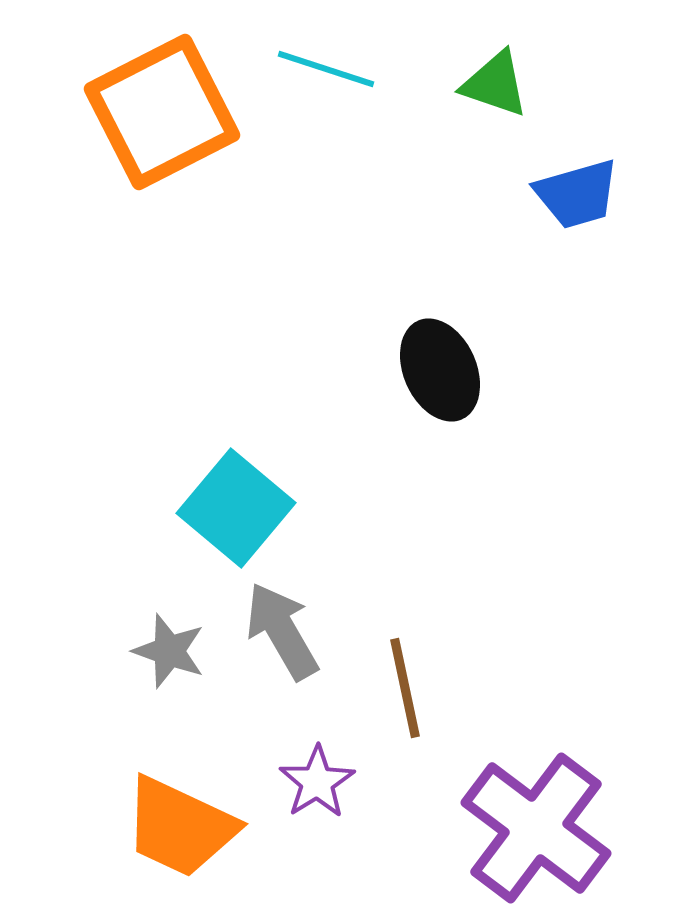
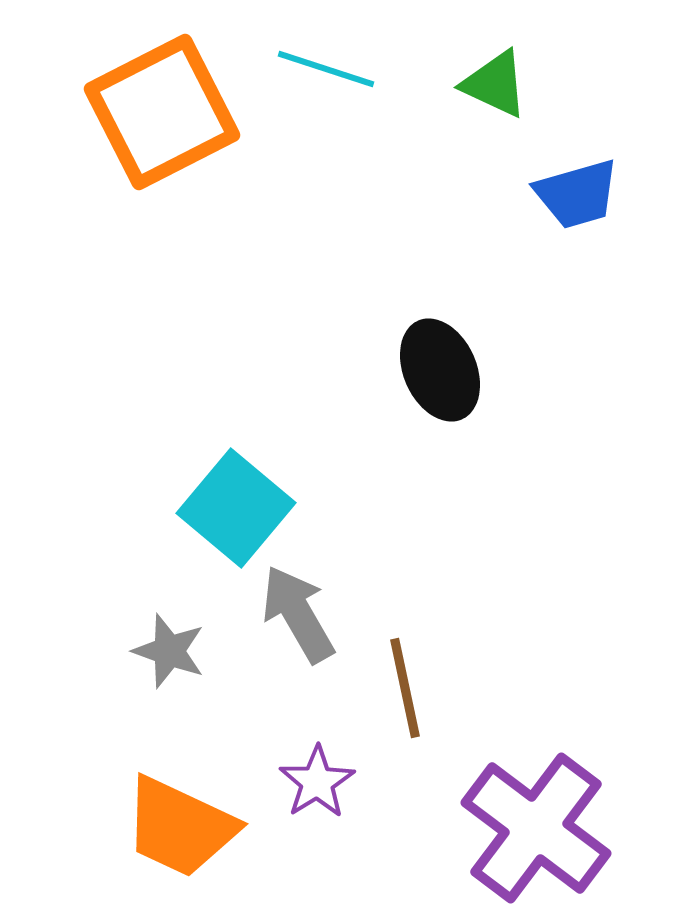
green triangle: rotated 6 degrees clockwise
gray arrow: moved 16 px right, 17 px up
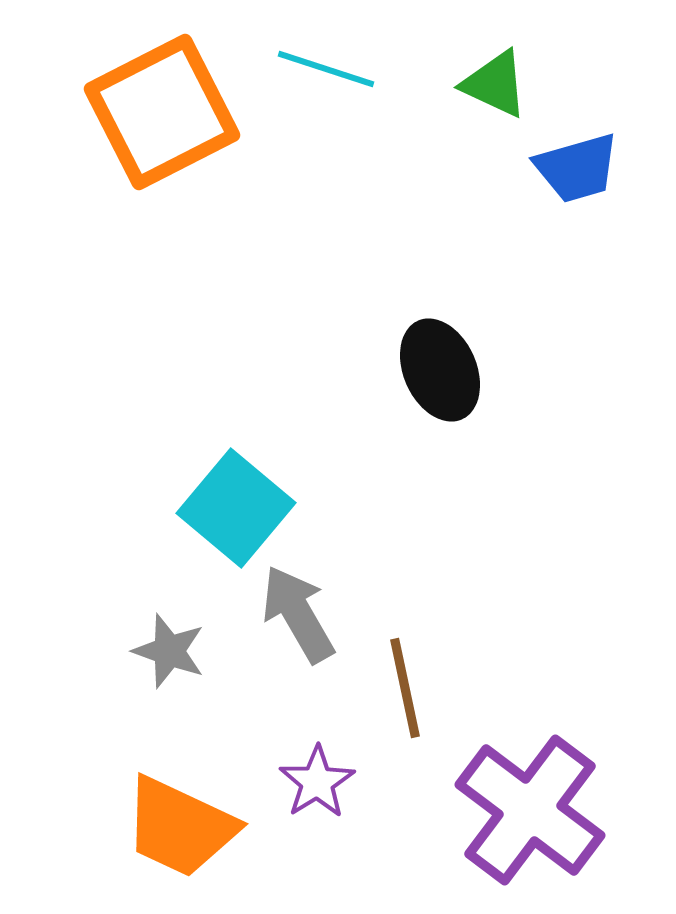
blue trapezoid: moved 26 px up
purple cross: moved 6 px left, 18 px up
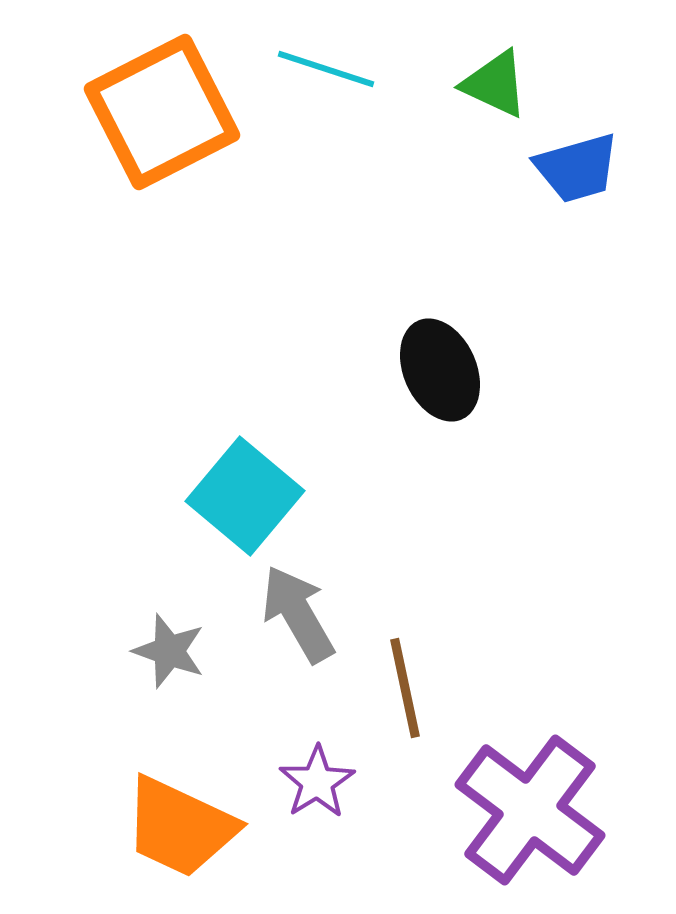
cyan square: moved 9 px right, 12 px up
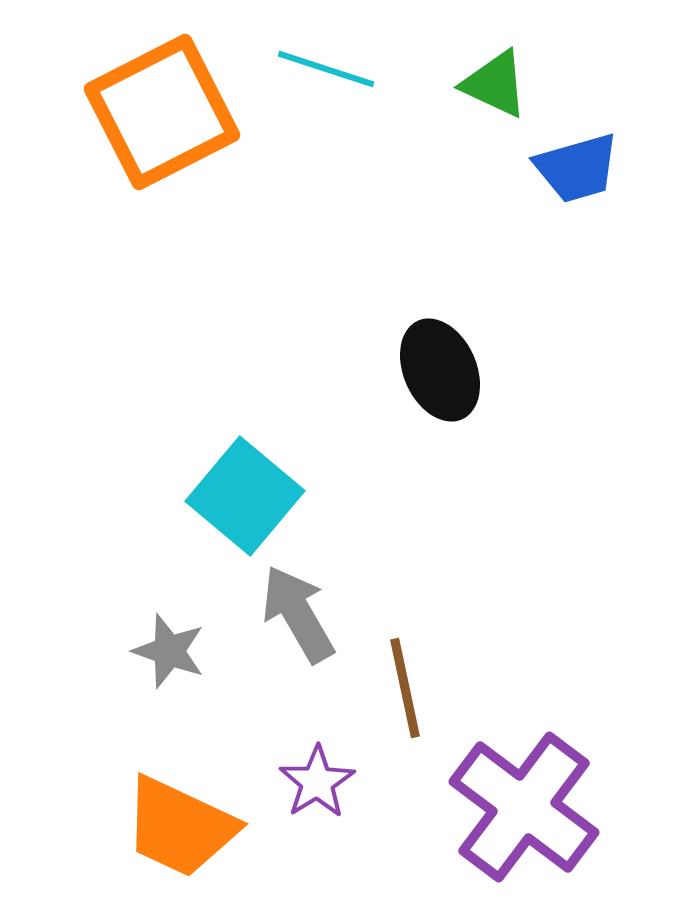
purple cross: moved 6 px left, 3 px up
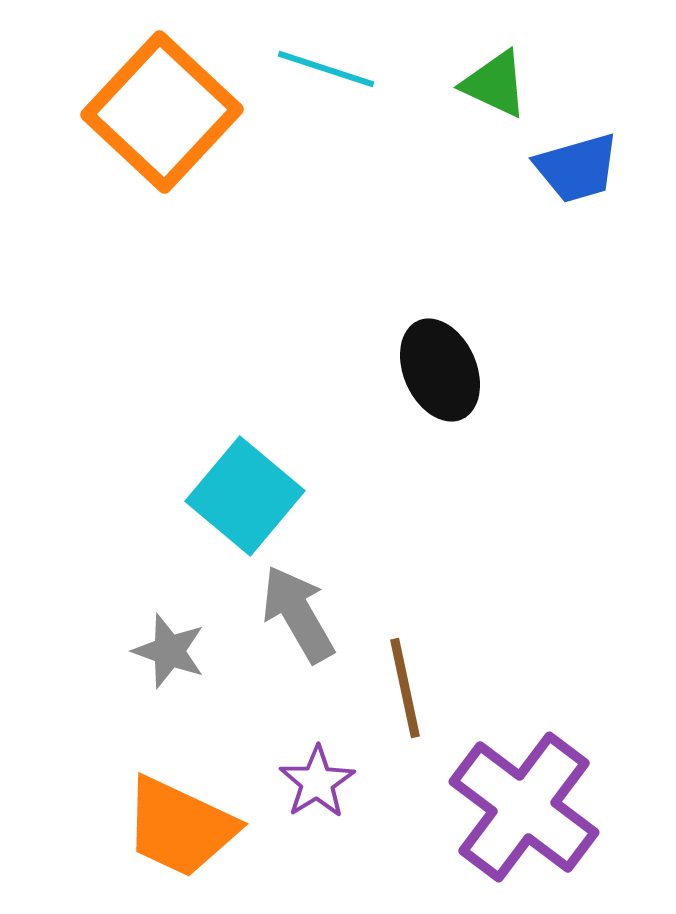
orange square: rotated 20 degrees counterclockwise
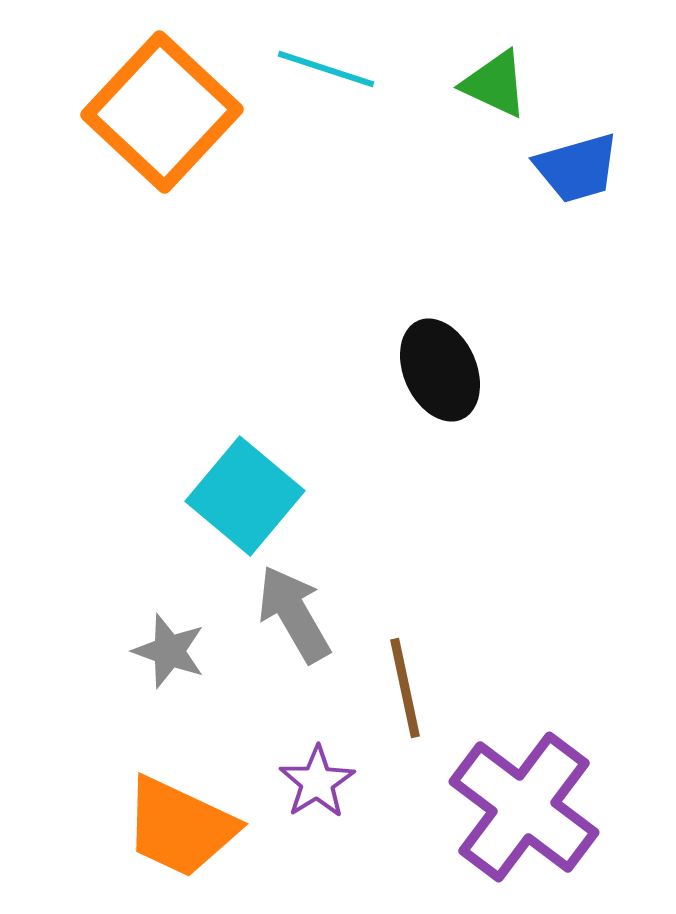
gray arrow: moved 4 px left
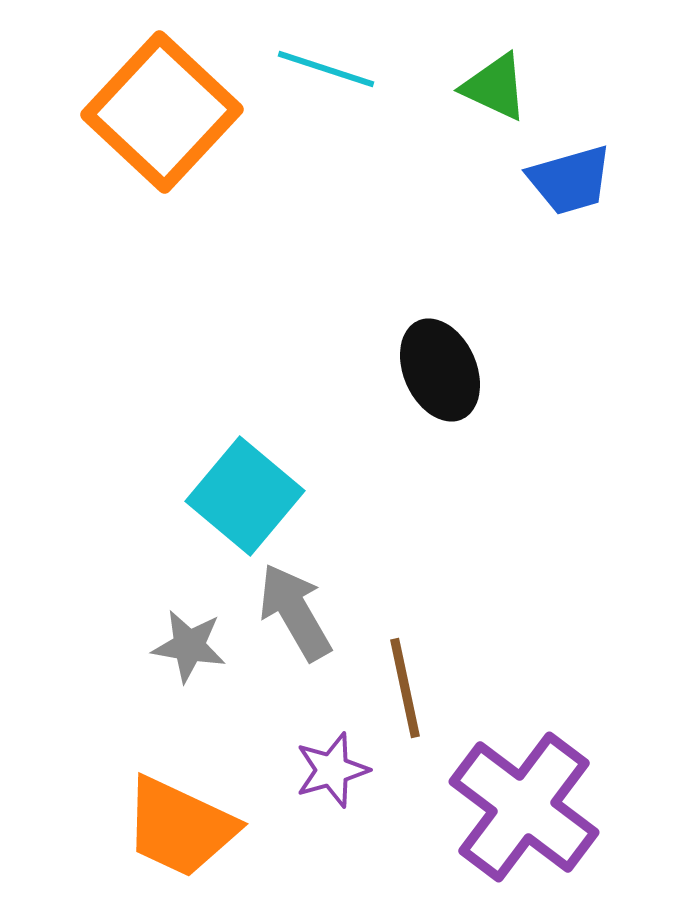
green triangle: moved 3 px down
blue trapezoid: moved 7 px left, 12 px down
gray arrow: moved 1 px right, 2 px up
gray star: moved 20 px right, 5 px up; rotated 10 degrees counterclockwise
purple star: moved 15 px right, 12 px up; rotated 16 degrees clockwise
